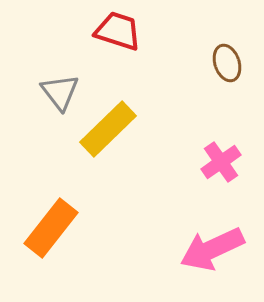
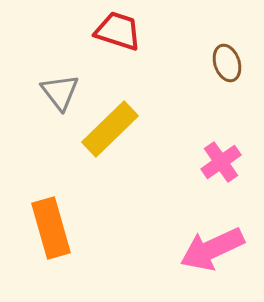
yellow rectangle: moved 2 px right
orange rectangle: rotated 54 degrees counterclockwise
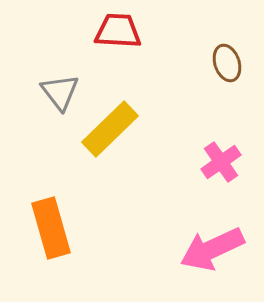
red trapezoid: rotated 15 degrees counterclockwise
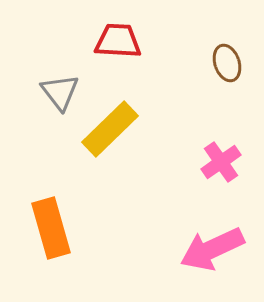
red trapezoid: moved 10 px down
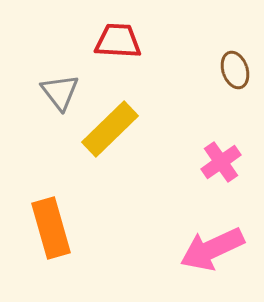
brown ellipse: moved 8 px right, 7 px down
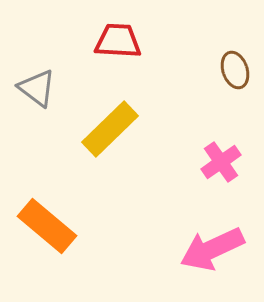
gray triangle: moved 23 px left, 4 px up; rotated 15 degrees counterclockwise
orange rectangle: moved 4 px left, 2 px up; rotated 34 degrees counterclockwise
